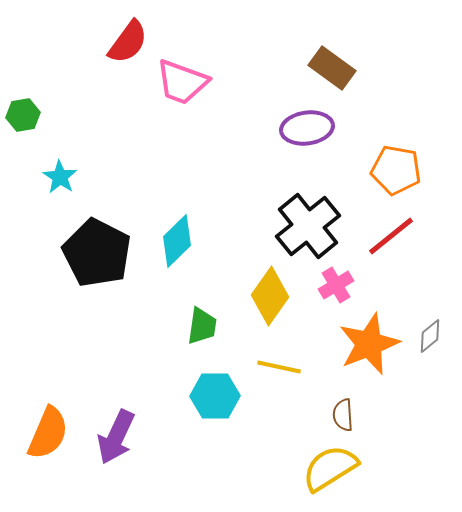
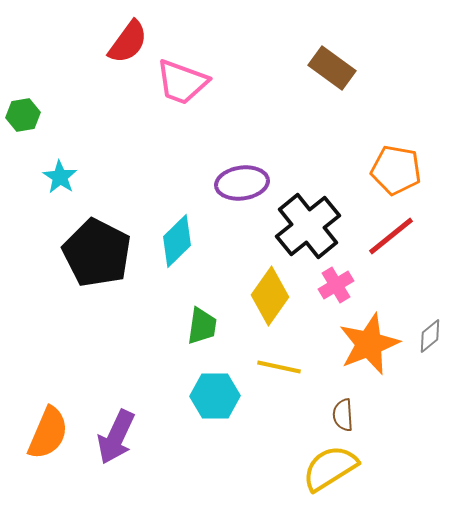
purple ellipse: moved 65 px left, 55 px down
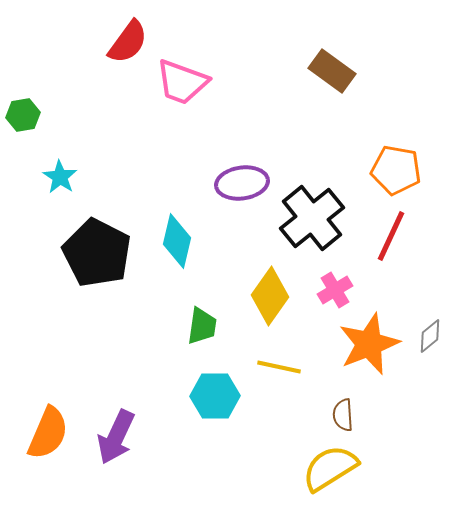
brown rectangle: moved 3 px down
black cross: moved 4 px right, 8 px up
red line: rotated 26 degrees counterclockwise
cyan diamond: rotated 32 degrees counterclockwise
pink cross: moved 1 px left, 5 px down
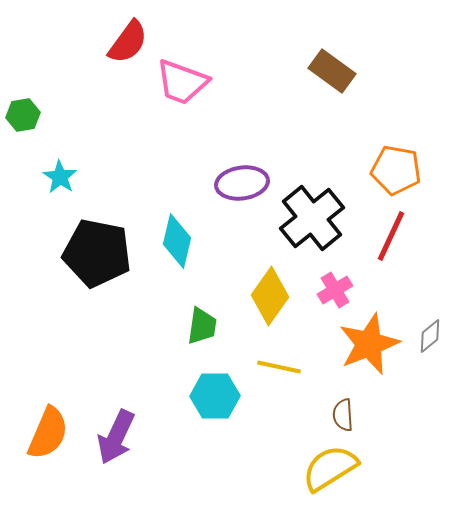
black pentagon: rotated 16 degrees counterclockwise
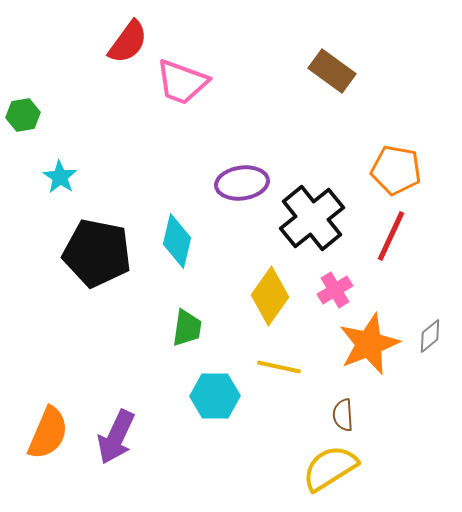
green trapezoid: moved 15 px left, 2 px down
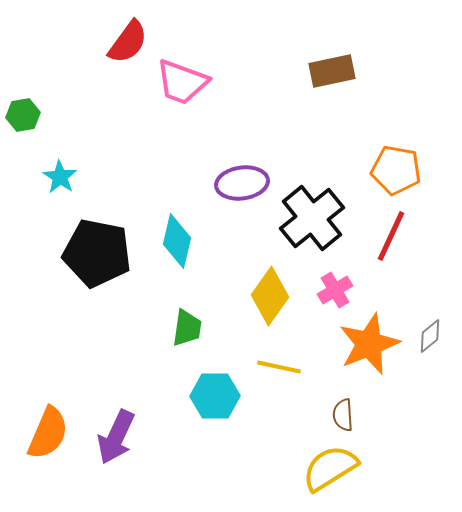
brown rectangle: rotated 48 degrees counterclockwise
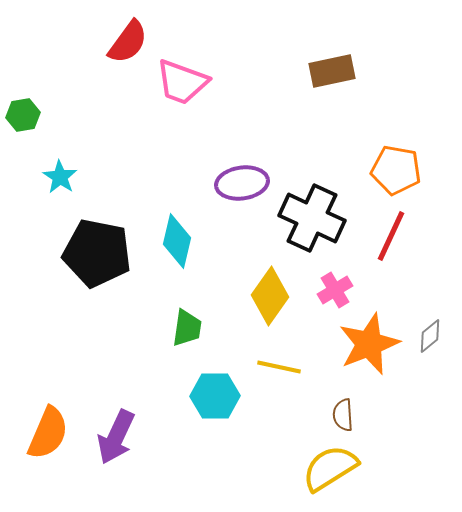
black cross: rotated 26 degrees counterclockwise
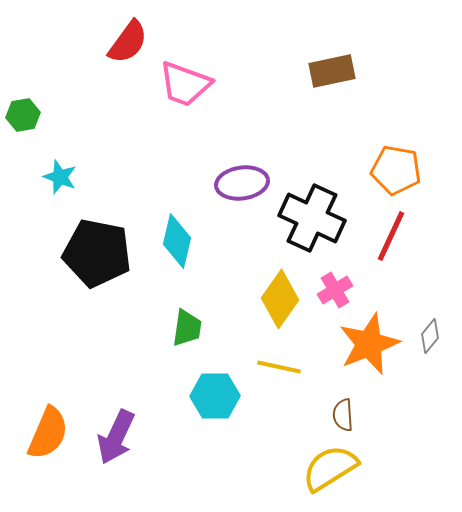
pink trapezoid: moved 3 px right, 2 px down
cyan star: rotated 12 degrees counterclockwise
yellow diamond: moved 10 px right, 3 px down
gray diamond: rotated 12 degrees counterclockwise
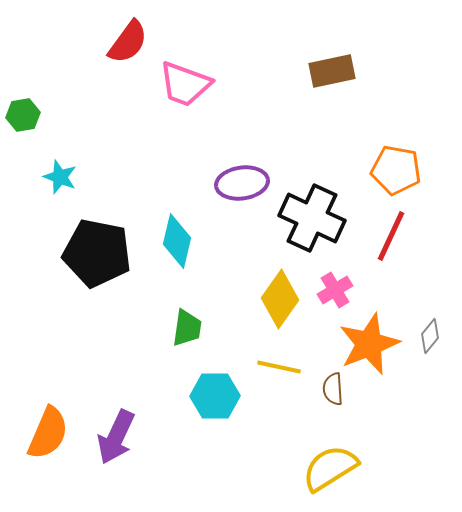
brown semicircle: moved 10 px left, 26 px up
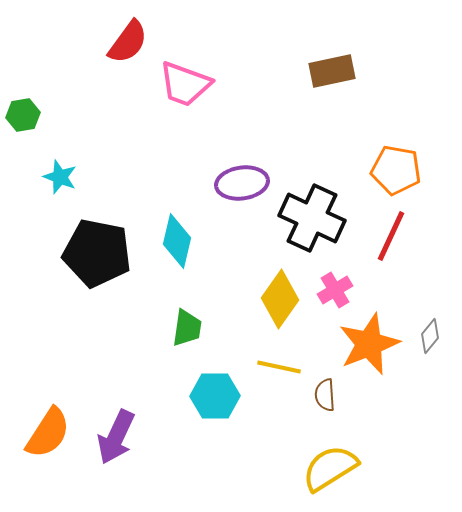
brown semicircle: moved 8 px left, 6 px down
orange semicircle: rotated 10 degrees clockwise
